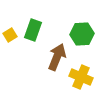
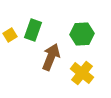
brown arrow: moved 6 px left
yellow cross: moved 1 px right, 4 px up; rotated 15 degrees clockwise
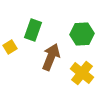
yellow square: moved 12 px down
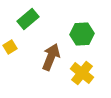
green rectangle: moved 5 px left, 11 px up; rotated 30 degrees clockwise
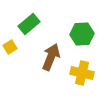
green rectangle: moved 1 px right, 5 px down
yellow cross: rotated 25 degrees counterclockwise
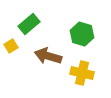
green hexagon: rotated 20 degrees clockwise
yellow square: moved 1 px right, 1 px up
brown arrow: moved 3 px left, 1 px up; rotated 96 degrees counterclockwise
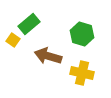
yellow square: moved 2 px right, 6 px up; rotated 24 degrees counterclockwise
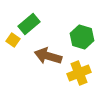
green hexagon: moved 3 px down
yellow cross: moved 3 px left; rotated 35 degrees counterclockwise
